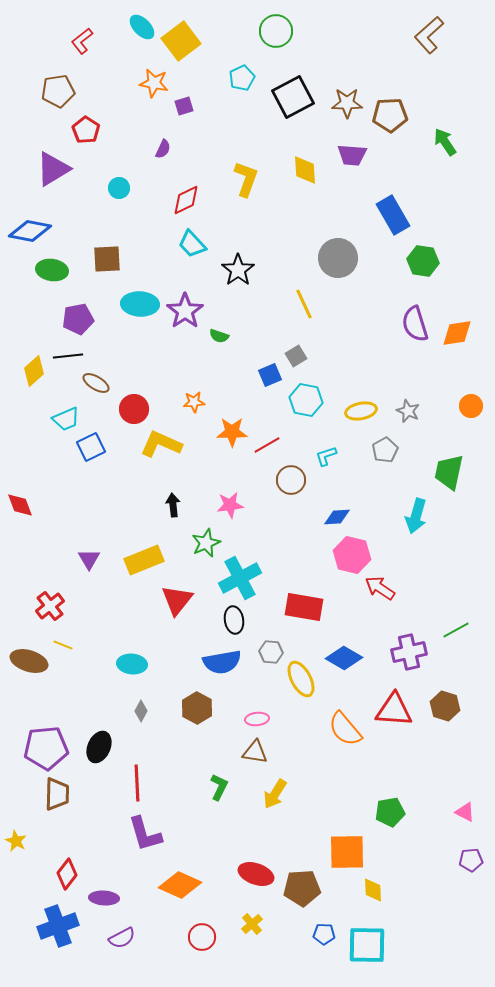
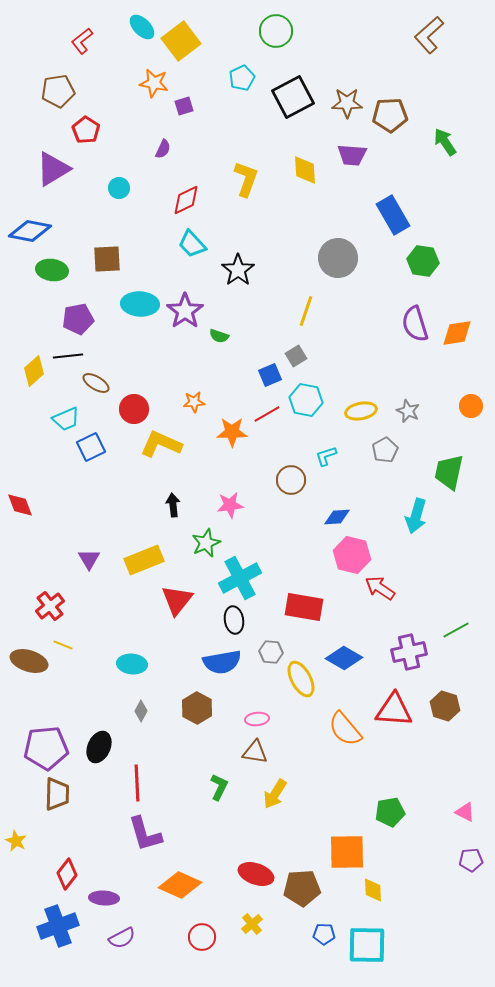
yellow line at (304, 304): moved 2 px right, 7 px down; rotated 44 degrees clockwise
red line at (267, 445): moved 31 px up
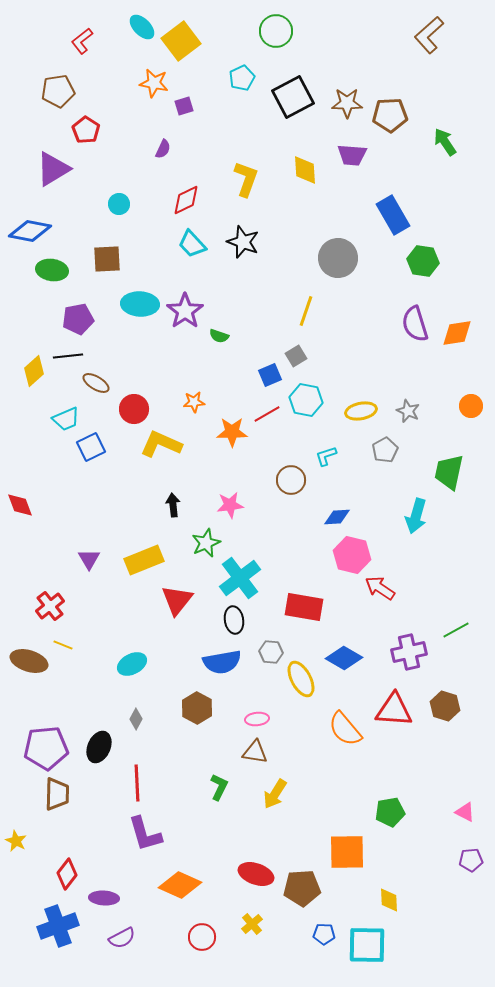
cyan circle at (119, 188): moved 16 px down
black star at (238, 270): moved 5 px right, 28 px up; rotated 16 degrees counterclockwise
cyan cross at (240, 578): rotated 9 degrees counterclockwise
cyan ellipse at (132, 664): rotated 32 degrees counterclockwise
gray diamond at (141, 711): moved 5 px left, 8 px down
yellow diamond at (373, 890): moved 16 px right, 10 px down
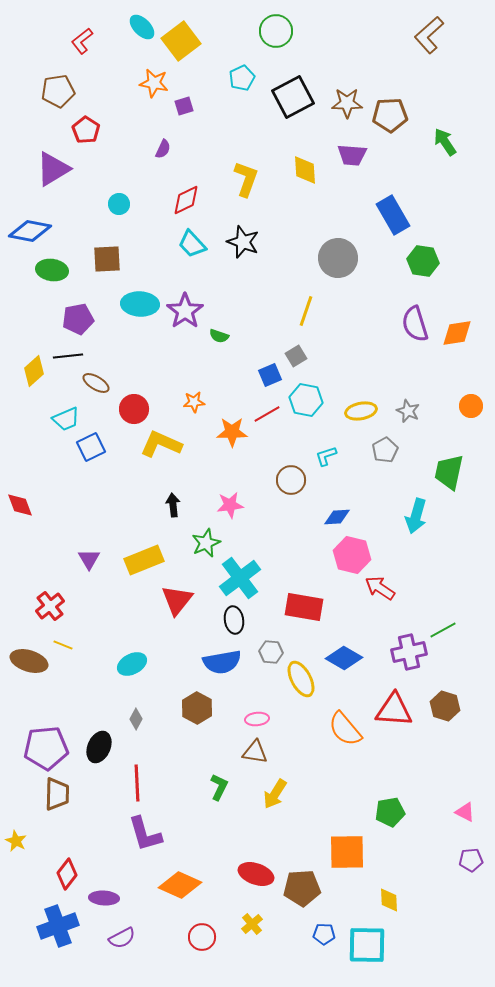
green line at (456, 630): moved 13 px left
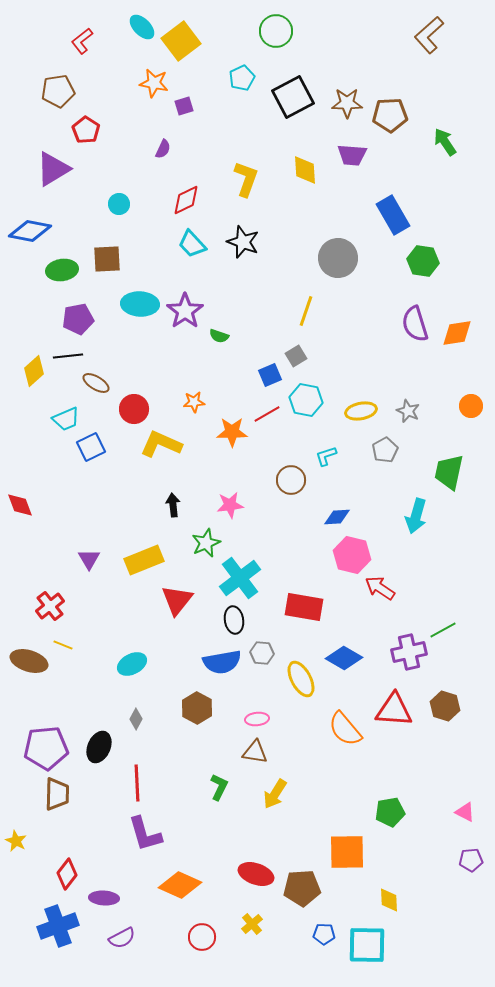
green ellipse at (52, 270): moved 10 px right; rotated 16 degrees counterclockwise
gray hexagon at (271, 652): moved 9 px left, 1 px down
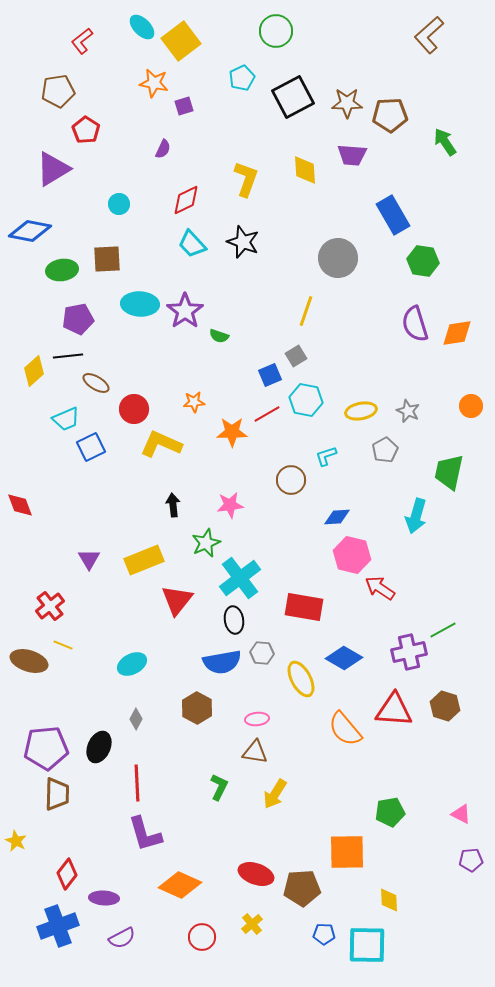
pink triangle at (465, 812): moved 4 px left, 2 px down
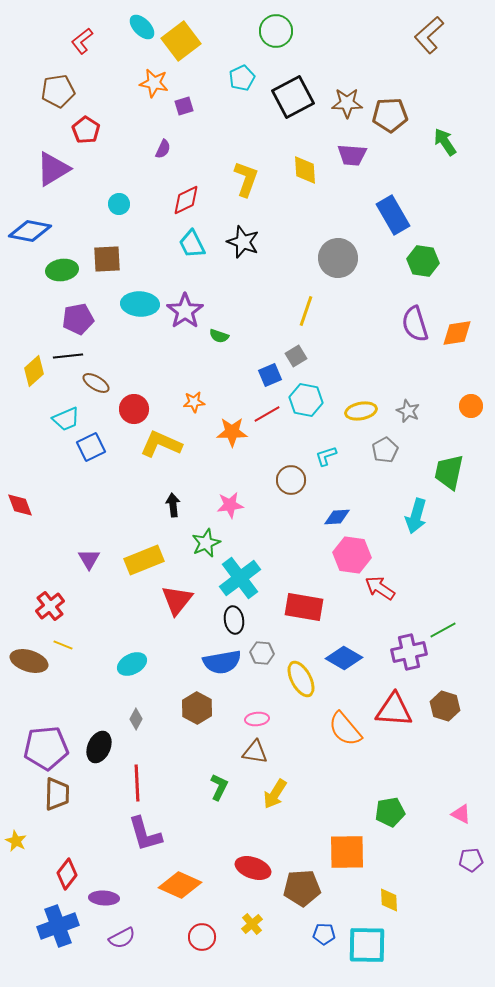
cyan trapezoid at (192, 244): rotated 16 degrees clockwise
pink hexagon at (352, 555): rotated 6 degrees counterclockwise
red ellipse at (256, 874): moved 3 px left, 6 px up
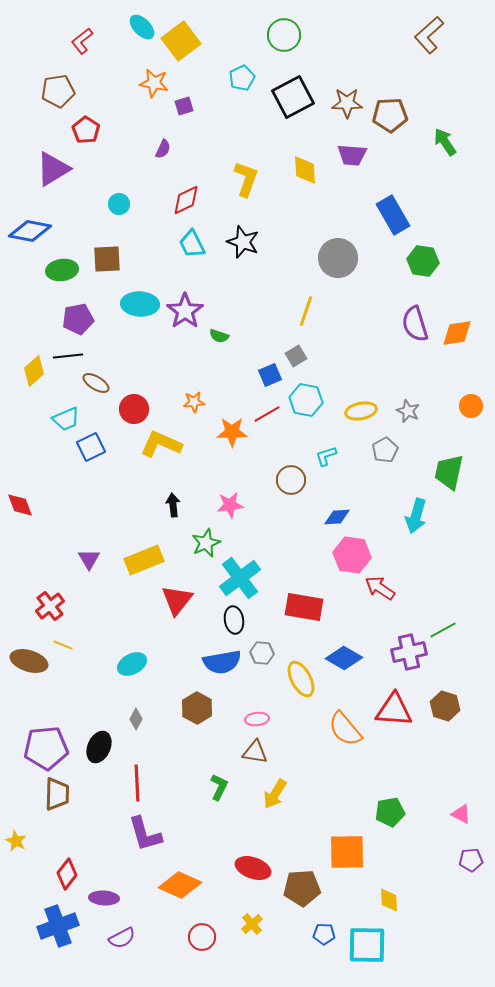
green circle at (276, 31): moved 8 px right, 4 px down
